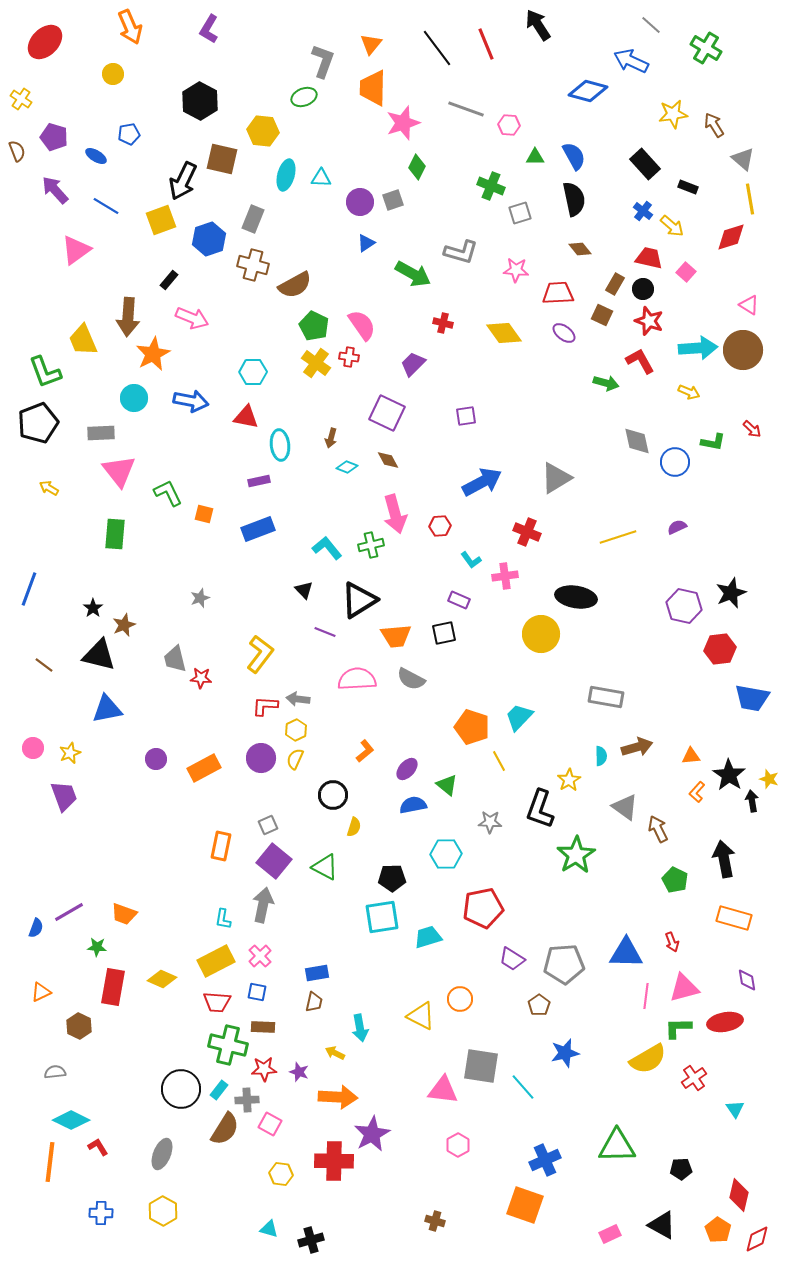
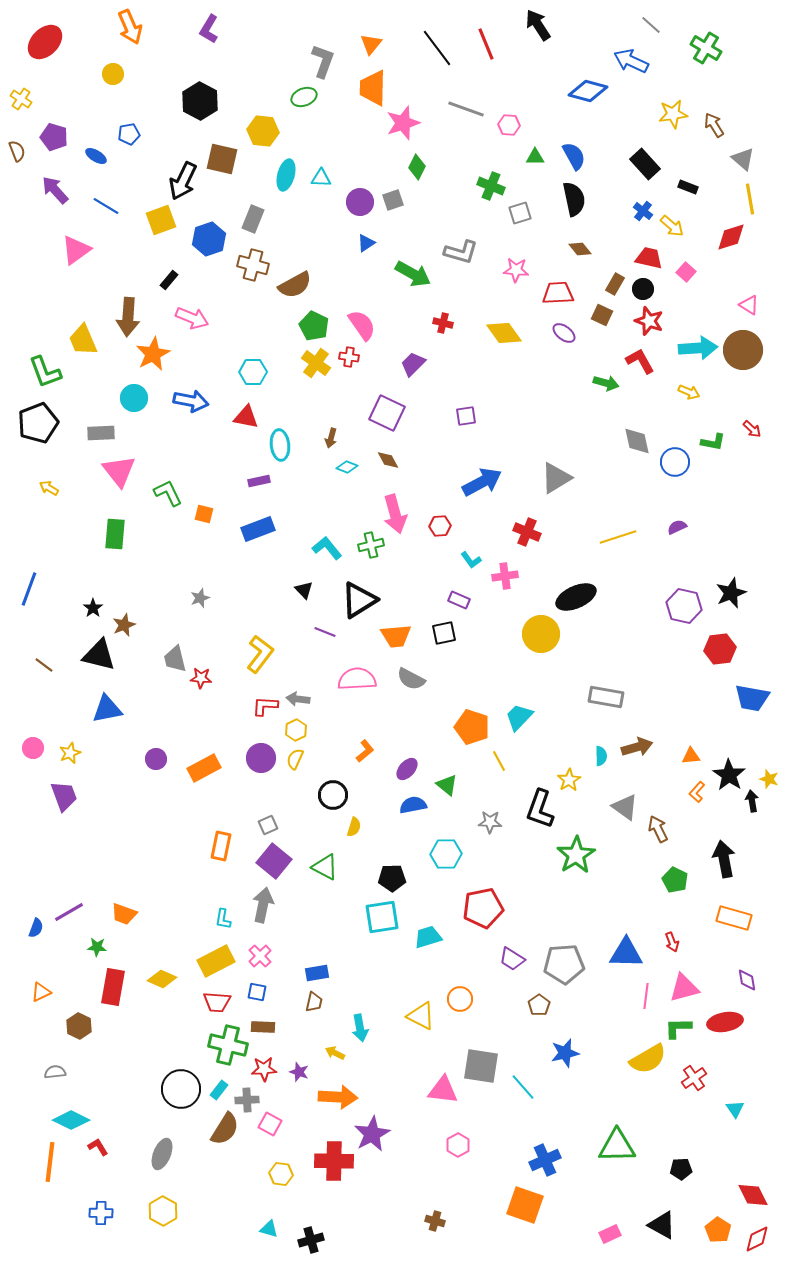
black ellipse at (576, 597): rotated 33 degrees counterclockwise
red diamond at (739, 1195): moved 14 px right; rotated 40 degrees counterclockwise
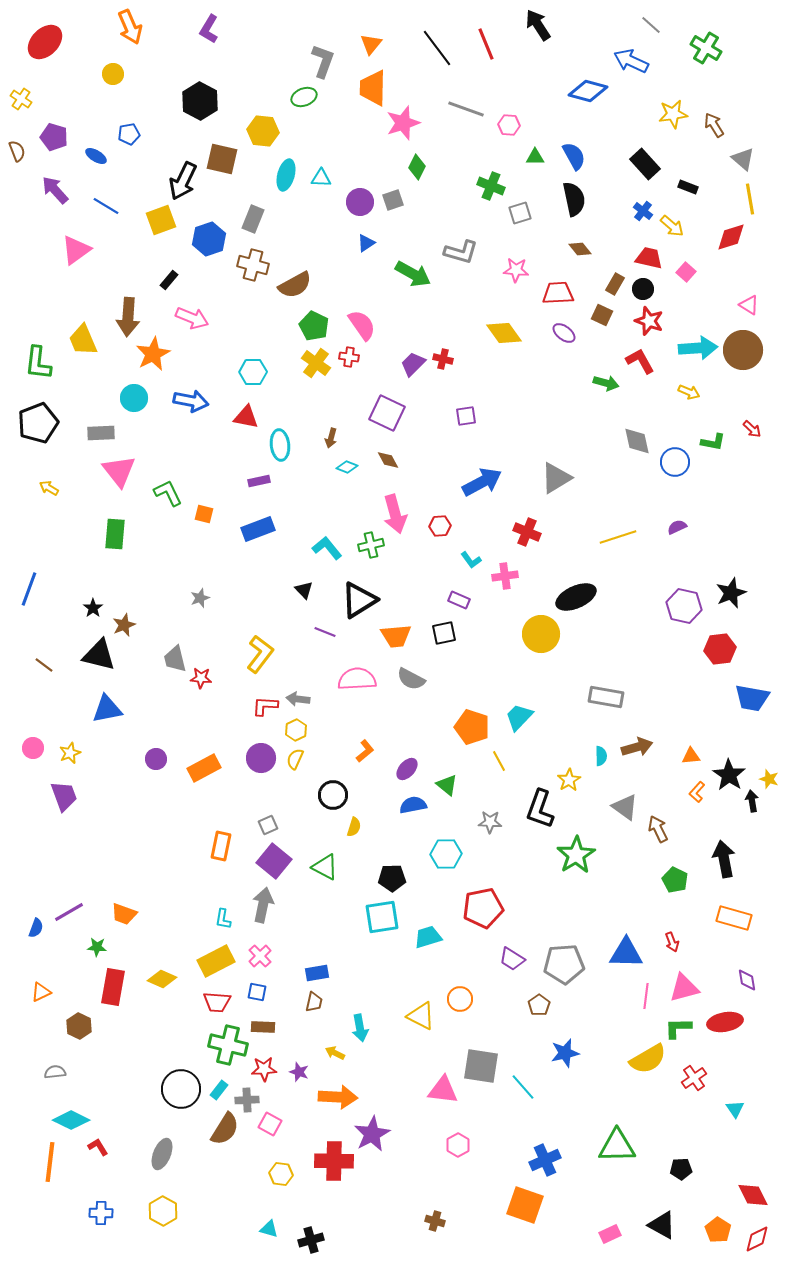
red cross at (443, 323): moved 36 px down
green L-shape at (45, 372): moved 7 px left, 9 px up; rotated 27 degrees clockwise
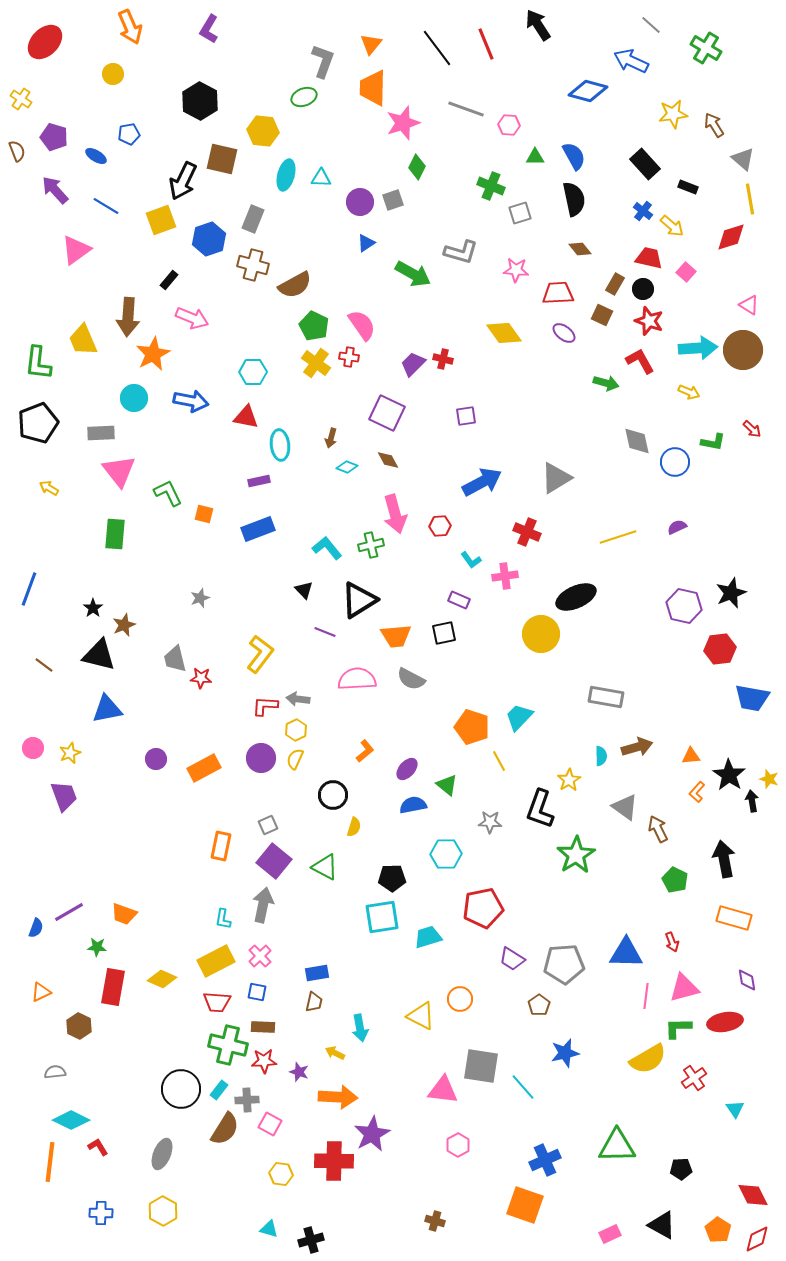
red star at (264, 1069): moved 8 px up
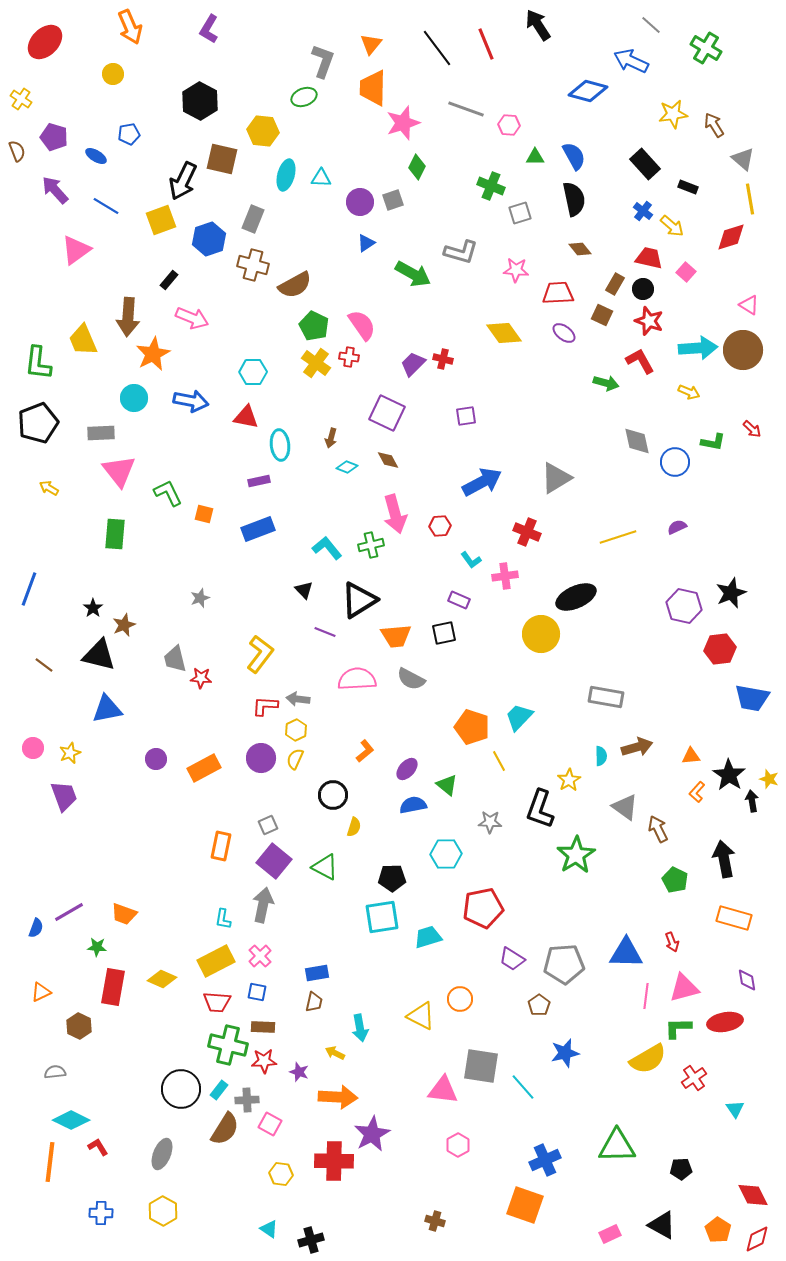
cyan triangle at (269, 1229): rotated 18 degrees clockwise
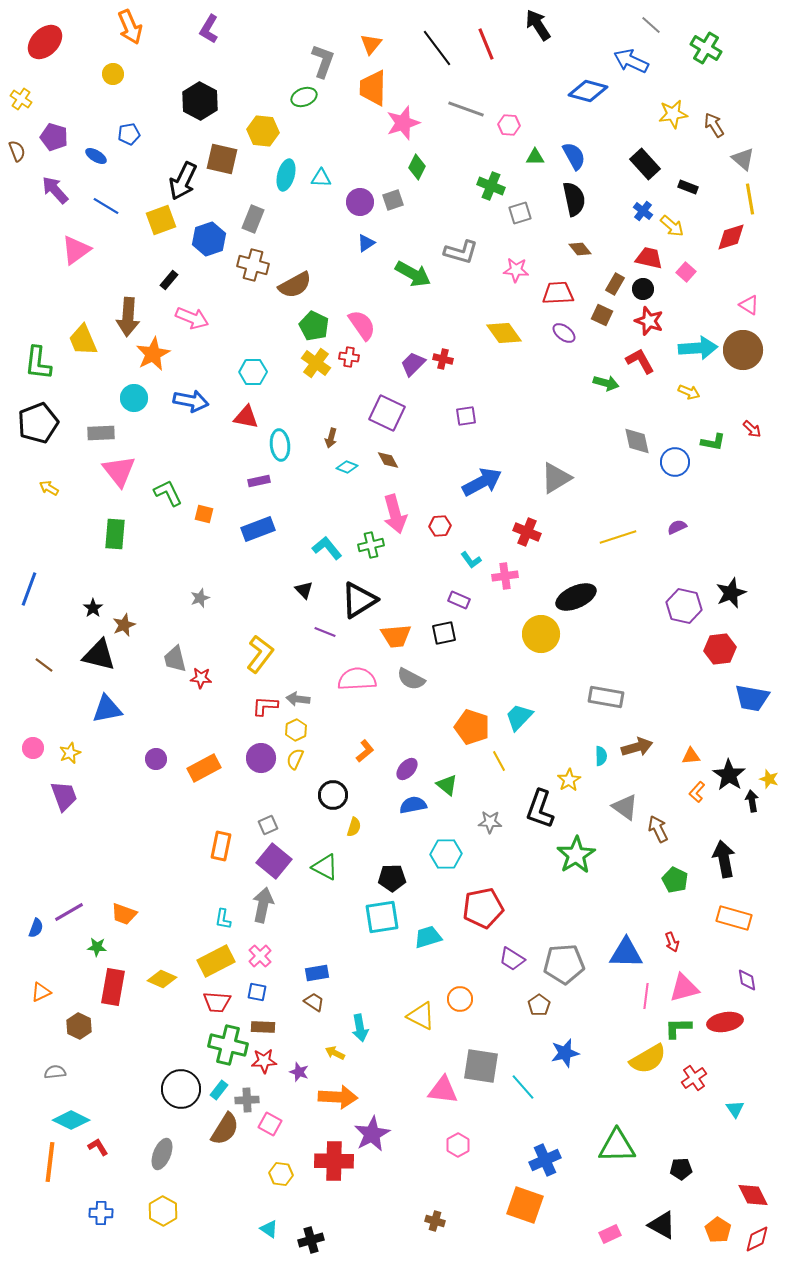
brown trapezoid at (314, 1002): rotated 70 degrees counterclockwise
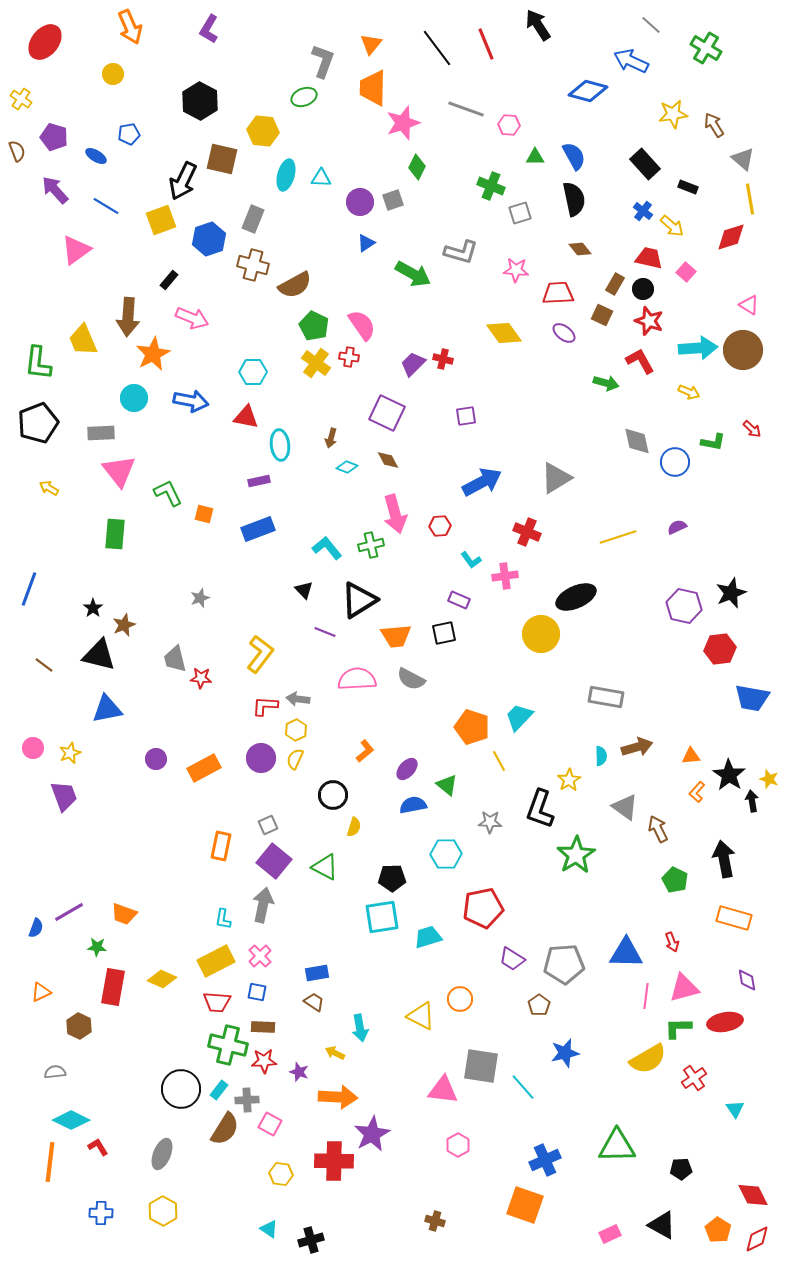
red ellipse at (45, 42): rotated 6 degrees counterclockwise
